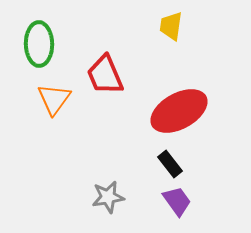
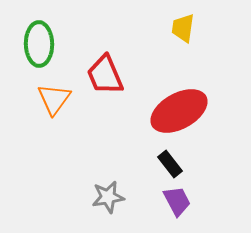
yellow trapezoid: moved 12 px right, 2 px down
purple trapezoid: rotated 8 degrees clockwise
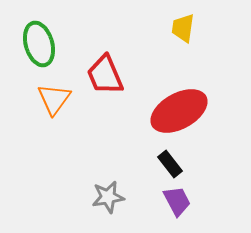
green ellipse: rotated 15 degrees counterclockwise
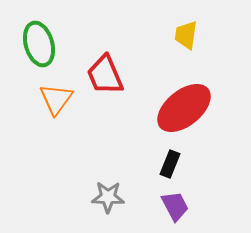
yellow trapezoid: moved 3 px right, 7 px down
orange triangle: moved 2 px right
red ellipse: moved 5 px right, 3 px up; rotated 10 degrees counterclockwise
black rectangle: rotated 60 degrees clockwise
gray star: rotated 12 degrees clockwise
purple trapezoid: moved 2 px left, 5 px down
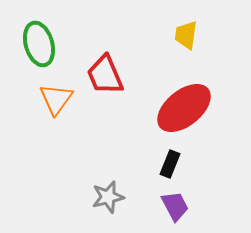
gray star: rotated 16 degrees counterclockwise
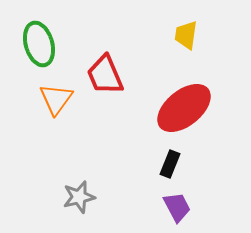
gray star: moved 29 px left
purple trapezoid: moved 2 px right, 1 px down
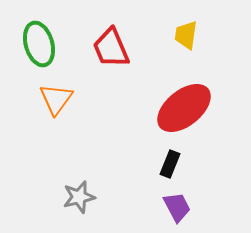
red trapezoid: moved 6 px right, 27 px up
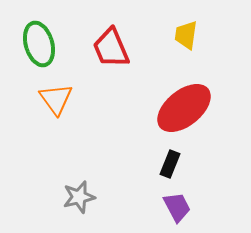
orange triangle: rotated 12 degrees counterclockwise
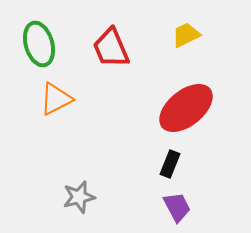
yellow trapezoid: rotated 56 degrees clockwise
orange triangle: rotated 39 degrees clockwise
red ellipse: moved 2 px right
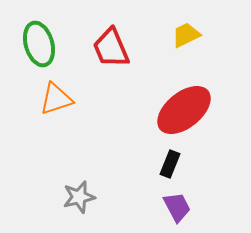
orange triangle: rotated 9 degrees clockwise
red ellipse: moved 2 px left, 2 px down
